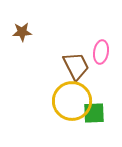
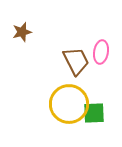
brown star: rotated 12 degrees counterclockwise
brown trapezoid: moved 5 px up
yellow circle: moved 3 px left, 3 px down
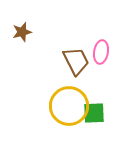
yellow circle: moved 2 px down
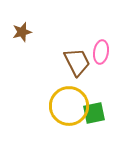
brown trapezoid: moved 1 px right, 1 px down
green square: rotated 10 degrees counterclockwise
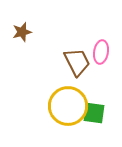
yellow circle: moved 1 px left
green square: rotated 20 degrees clockwise
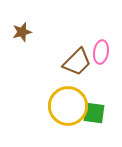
brown trapezoid: rotated 72 degrees clockwise
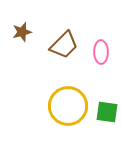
pink ellipse: rotated 10 degrees counterclockwise
brown trapezoid: moved 13 px left, 17 px up
green square: moved 13 px right, 1 px up
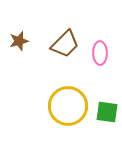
brown star: moved 3 px left, 9 px down
brown trapezoid: moved 1 px right, 1 px up
pink ellipse: moved 1 px left, 1 px down
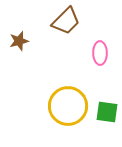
brown trapezoid: moved 1 px right, 23 px up
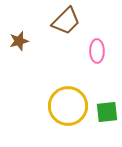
pink ellipse: moved 3 px left, 2 px up
green square: rotated 15 degrees counterclockwise
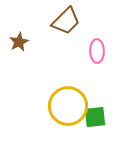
brown star: moved 1 px down; rotated 12 degrees counterclockwise
green square: moved 12 px left, 5 px down
